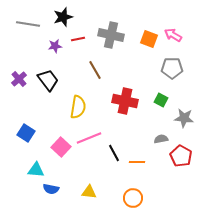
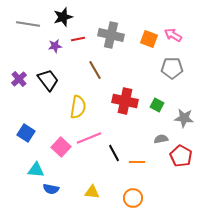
green square: moved 4 px left, 5 px down
yellow triangle: moved 3 px right
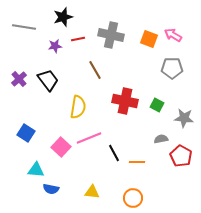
gray line: moved 4 px left, 3 px down
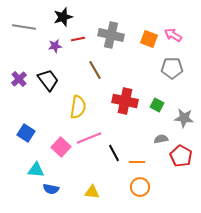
orange circle: moved 7 px right, 11 px up
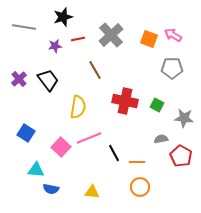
gray cross: rotated 35 degrees clockwise
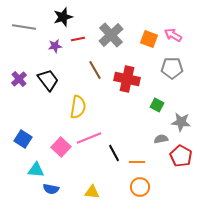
red cross: moved 2 px right, 22 px up
gray star: moved 3 px left, 4 px down
blue square: moved 3 px left, 6 px down
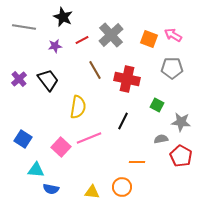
black star: rotated 30 degrees counterclockwise
red line: moved 4 px right, 1 px down; rotated 16 degrees counterclockwise
black line: moved 9 px right, 32 px up; rotated 54 degrees clockwise
orange circle: moved 18 px left
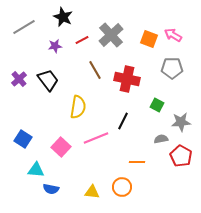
gray line: rotated 40 degrees counterclockwise
gray star: rotated 12 degrees counterclockwise
pink line: moved 7 px right
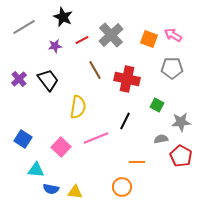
black line: moved 2 px right
yellow triangle: moved 17 px left
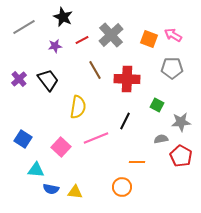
red cross: rotated 10 degrees counterclockwise
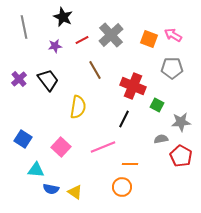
gray line: rotated 70 degrees counterclockwise
red cross: moved 6 px right, 7 px down; rotated 20 degrees clockwise
black line: moved 1 px left, 2 px up
pink line: moved 7 px right, 9 px down
orange line: moved 7 px left, 2 px down
yellow triangle: rotated 28 degrees clockwise
